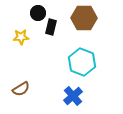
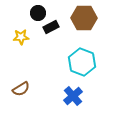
black rectangle: rotated 49 degrees clockwise
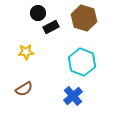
brown hexagon: rotated 15 degrees clockwise
yellow star: moved 5 px right, 15 px down
brown semicircle: moved 3 px right
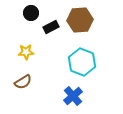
black circle: moved 7 px left
brown hexagon: moved 4 px left, 2 px down; rotated 20 degrees counterclockwise
brown semicircle: moved 1 px left, 7 px up
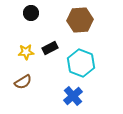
black rectangle: moved 1 px left, 21 px down
cyan hexagon: moved 1 px left, 1 px down
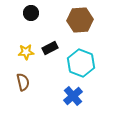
brown semicircle: rotated 72 degrees counterclockwise
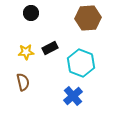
brown hexagon: moved 8 px right, 2 px up
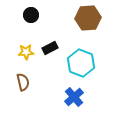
black circle: moved 2 px down
blue cross: moved 1 px right, 1 px down
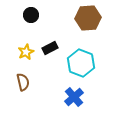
yellow star: rotated 21 degrees counterclockwise
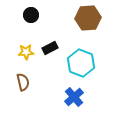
yellow star: rotated 21 degrees clockwise
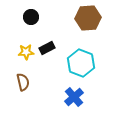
black circle: moved 2 px down
black rectangle: moved 3 px left
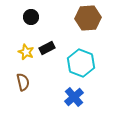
yellow star: rotated 28 degrees clockwise
